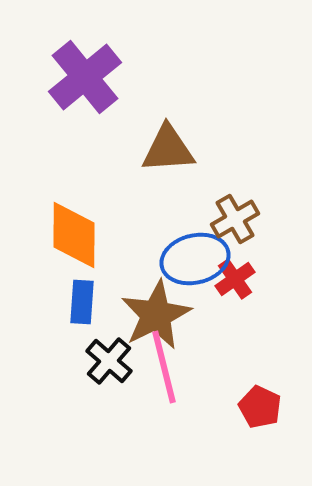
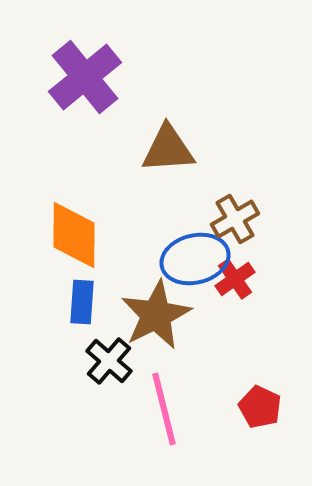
pink line: moved 42 px down
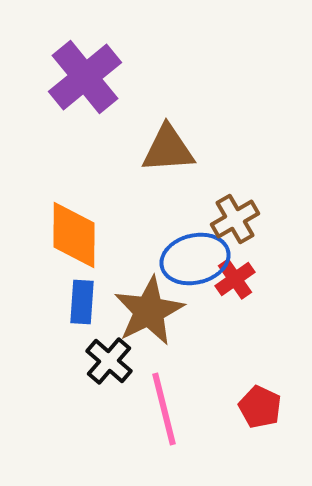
brown star: moved 7 px left, 4 px up
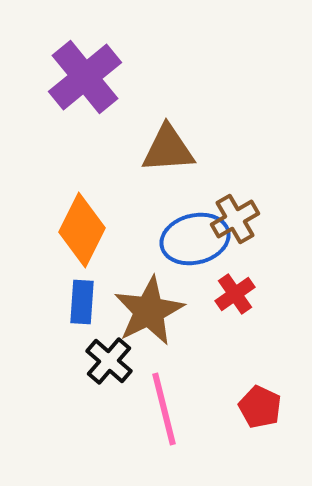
orange diamond: moved 8 px right, 5 px up; rotated 26 degrees clockwise
blue ellipse: moved 20 px up
red cross: moved 15 px down
